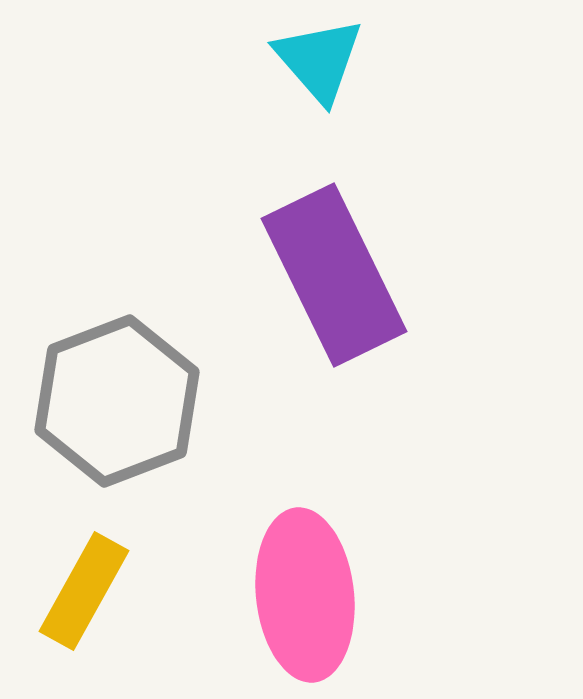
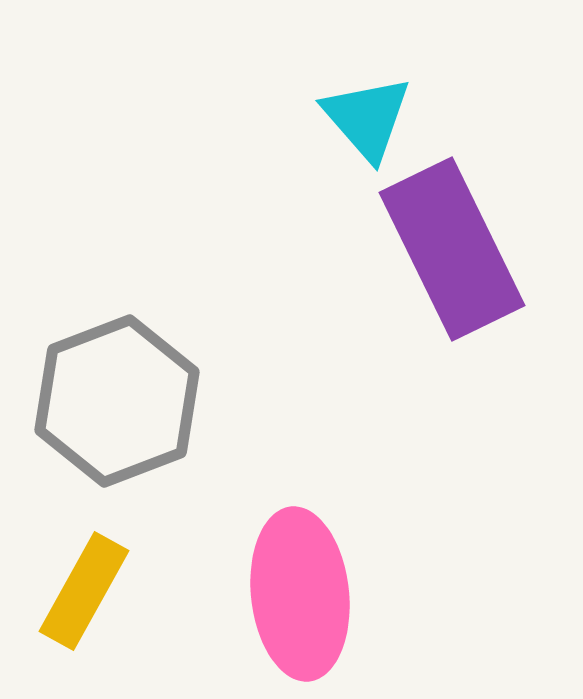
cyan triangle: moved 48 px right, 58 px down
purple rectangle: moved 118 px right, 26 px up
pink ellipse: moved 5 px left, 1 px up
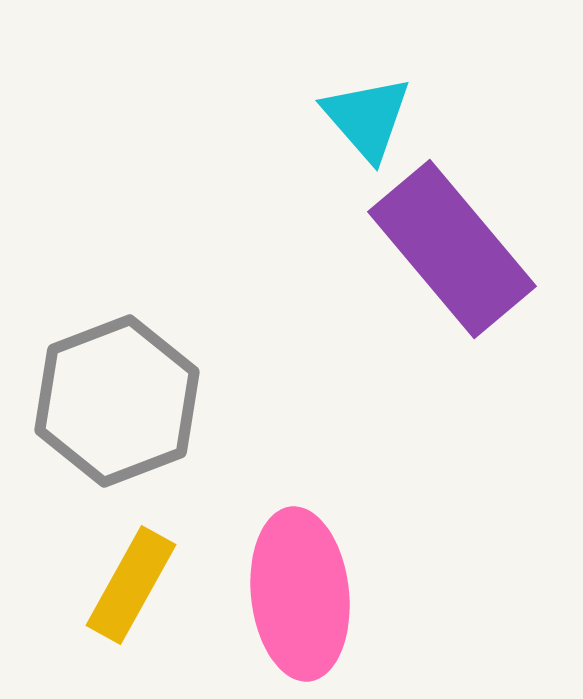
purple rectangle: rotated 14 degrees counterclockwise
yellow rectangle: moved 47 px right, 6 px up
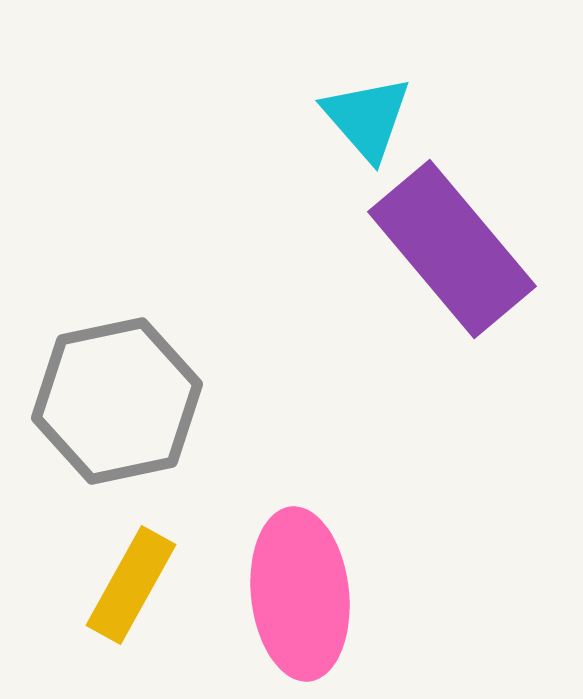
gray hexagon: rotated 9 degrees clockwise
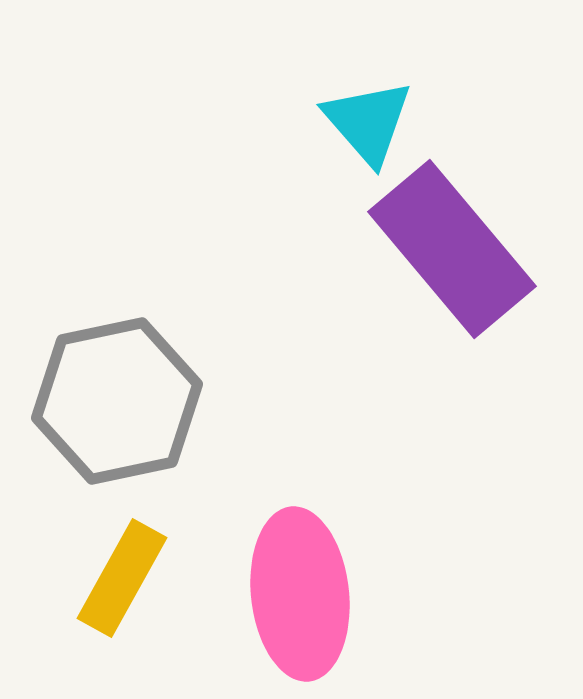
cyan triangle: moved 1 px right, 4 px down
yellow rectangle: moved 9 px left, 7 px up
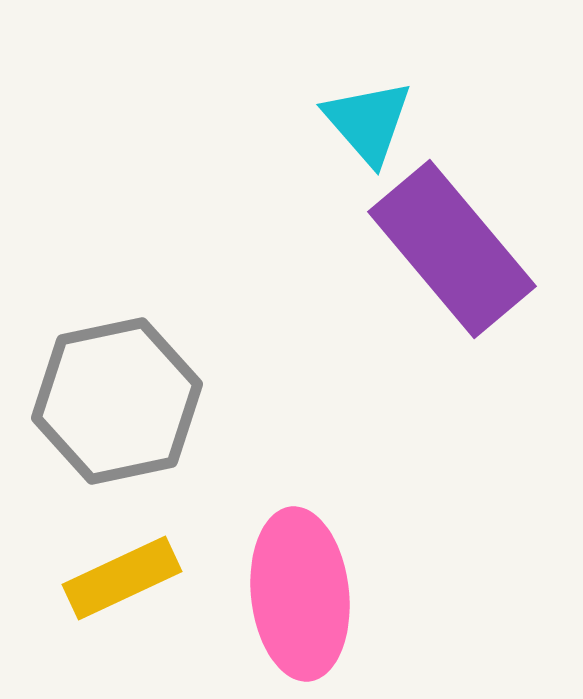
yellow rectangle: rotated 36 degrees clockwise
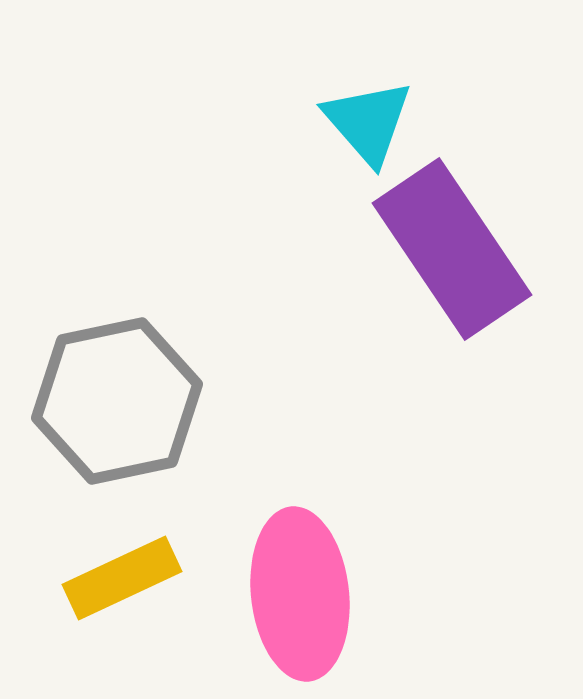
purple rectangle: rotated 6 degrees clockwise
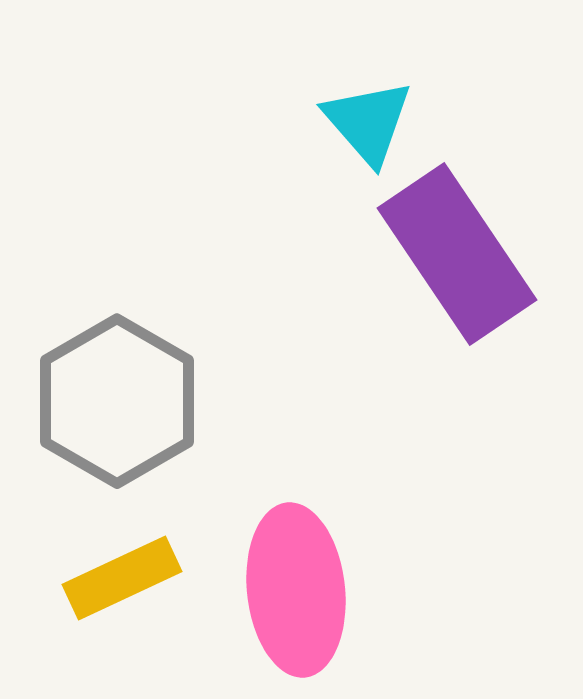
purple rectangle: moved 5 px right, 5 px down
gray hexagon: rotated 18 degrees counterclockwise
pink ellipse: moved 4 px left, 4 px up
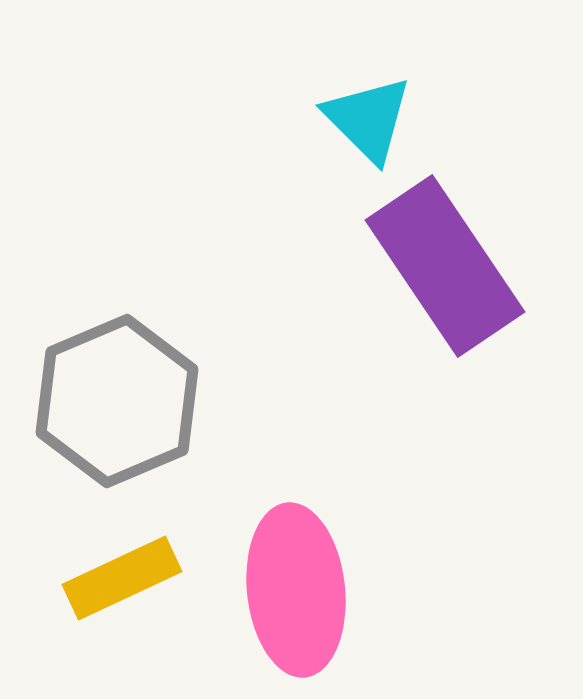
cyan triangle: moved 3 px up; rotated 4 degrees counterclockwise
purple rectangle: moved 12 px left, 12 px down
gray hexagon: rotated 7 degrees clockwise
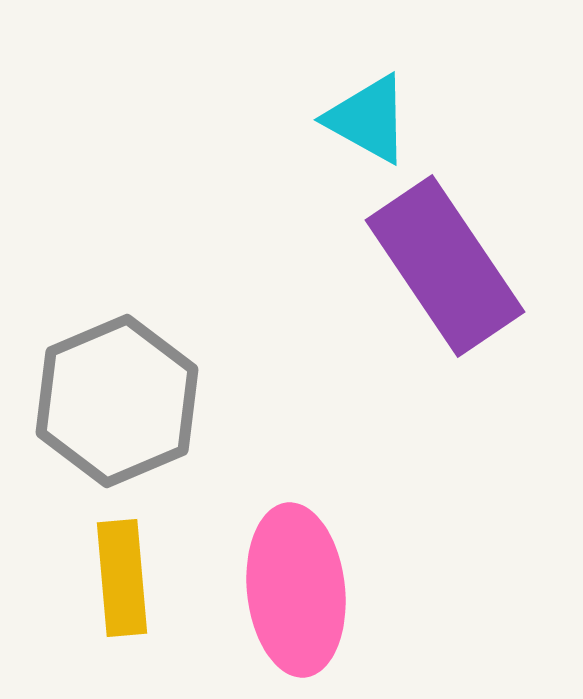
cyan triangle: rotated 16 degrees counterclockwise
yellow rectangle: rotated 70 degrees counterclockwise
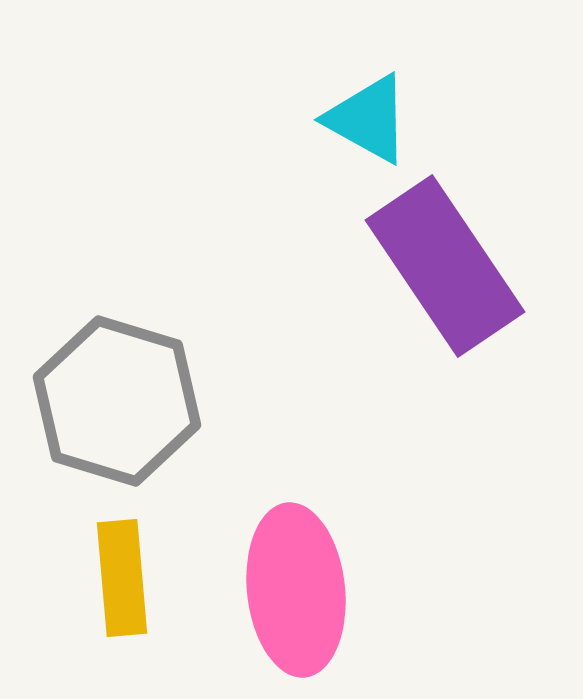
gray hexagon: rotated 20 degrees counterclockwise
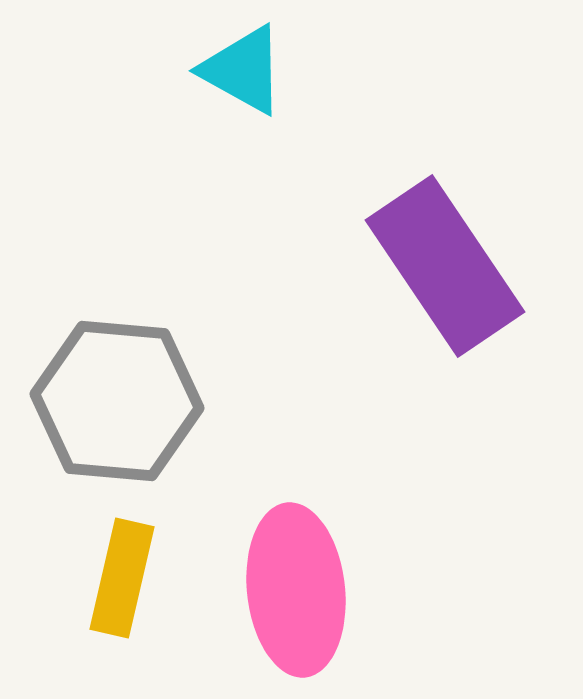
cyan triangle: moved 125 px left, 49 px up
gray hexagon: rotated 12 degrees counterclockwise
yellow rectangle: rotated 18 degrees clockwise
